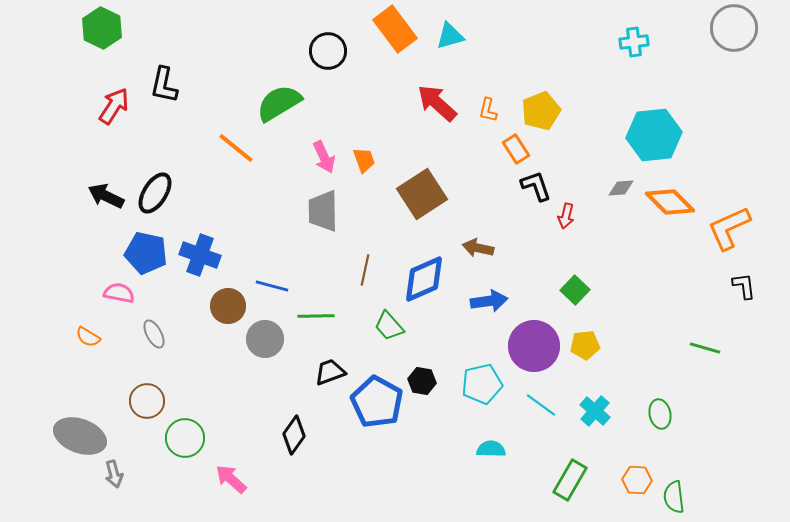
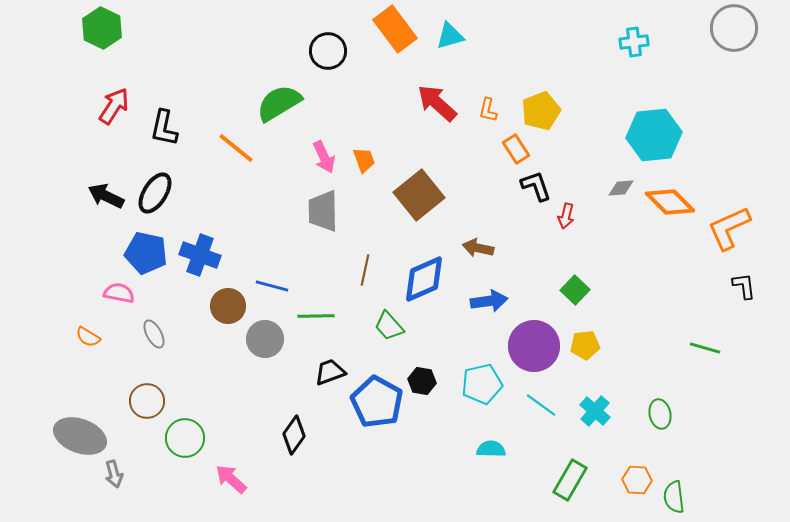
black L-shape at (164, 85): moved 43 px down
brown square at (422, 194): moved 3 px left, 1 px down; rotated 6 degrees counterclockwise
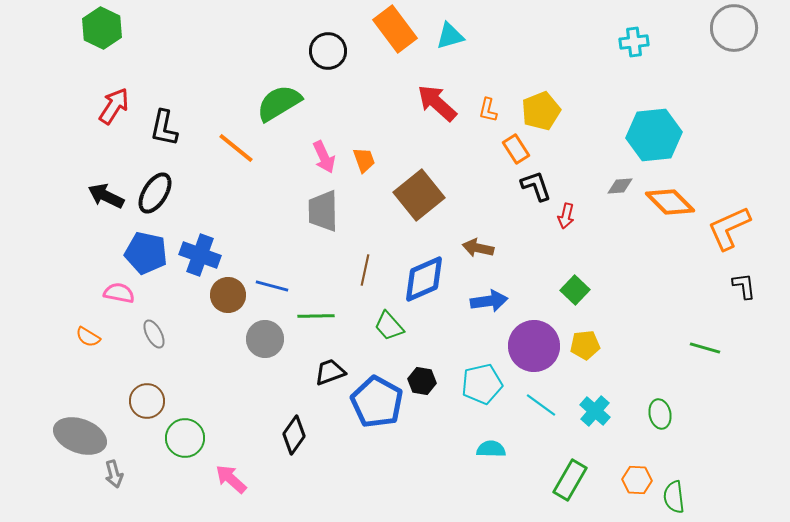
gray diamond at (621, 188): moved 1 px left, 2 px up
brown circle at (228, 306): moved 11 px up
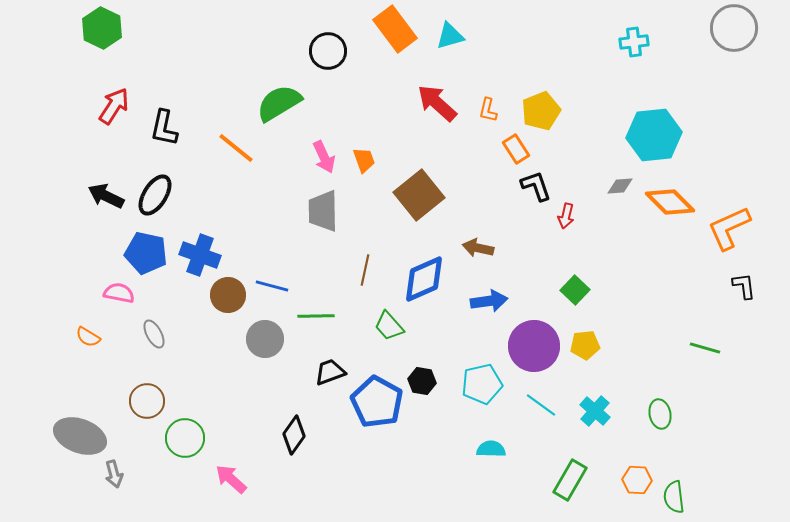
black ellipse at (155, 193): moved 2 px down
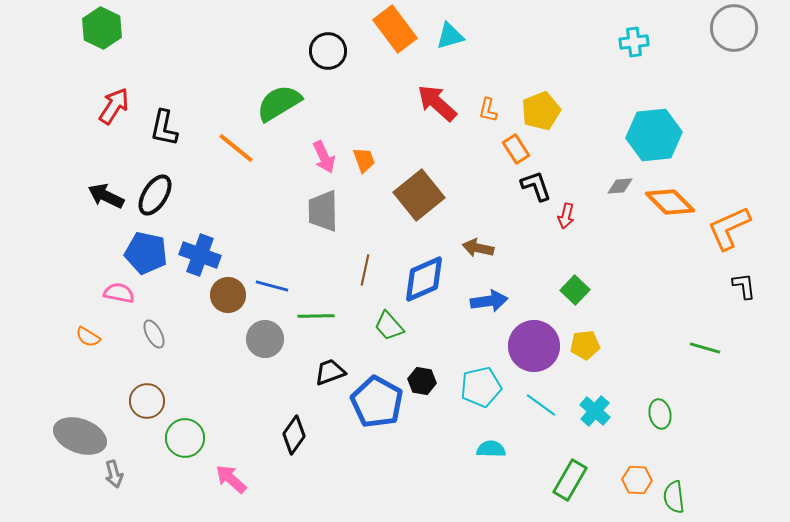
cyan pentagon at (482, 384): moved 1 px left, 3 px down
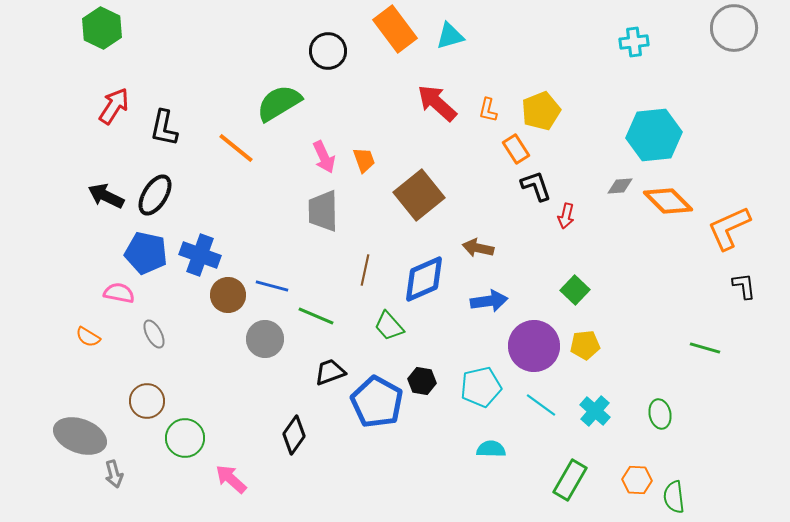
orange diamond at (670, 202): moved 2 px left, 1 px up
green line at (316, 316): rotated 24 degrees clockwise
